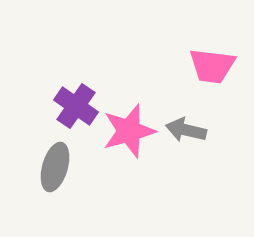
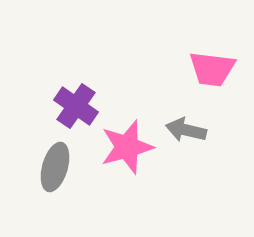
pink trapezoid: moved 3 px down
pink star: moved 2 px left, 16 px down
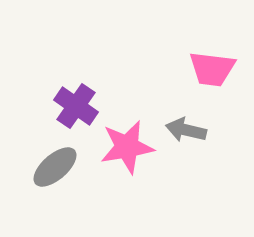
pink star: rotated 6 degrees clockwise
gray ellipse: rotated 33 degrees clockwise
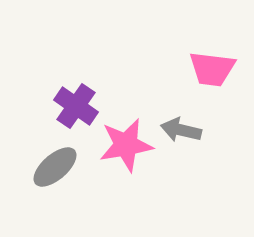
gray arrow: moved 5 px left
pink star: moved 1 px left, 2 px up
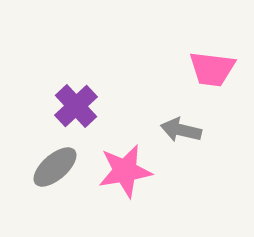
purple cross: rotated 12 degrees clockwise
pink star: moved 1 px left, 26 px down
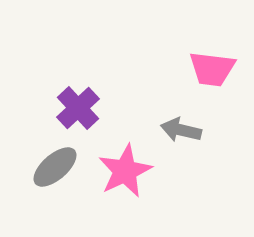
purple cross: moved 2 px right, 2 px down
pink star: rotated 16 degrees counterclockwise
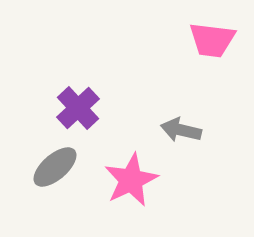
pink trapezoid: moved 29 px up
pink star: moved 6 px right, 9 px down
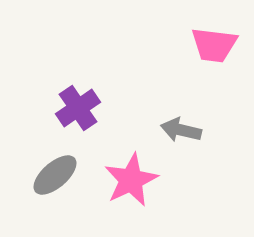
pink trapezoid: moved 2 px right, 5 px down
purple cross: rotated 9 degrees clockwise
gray ellipse: moved 8 px down
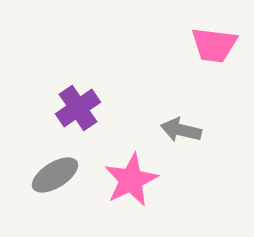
gray ellipse: rotated 9 degrees clockwise
